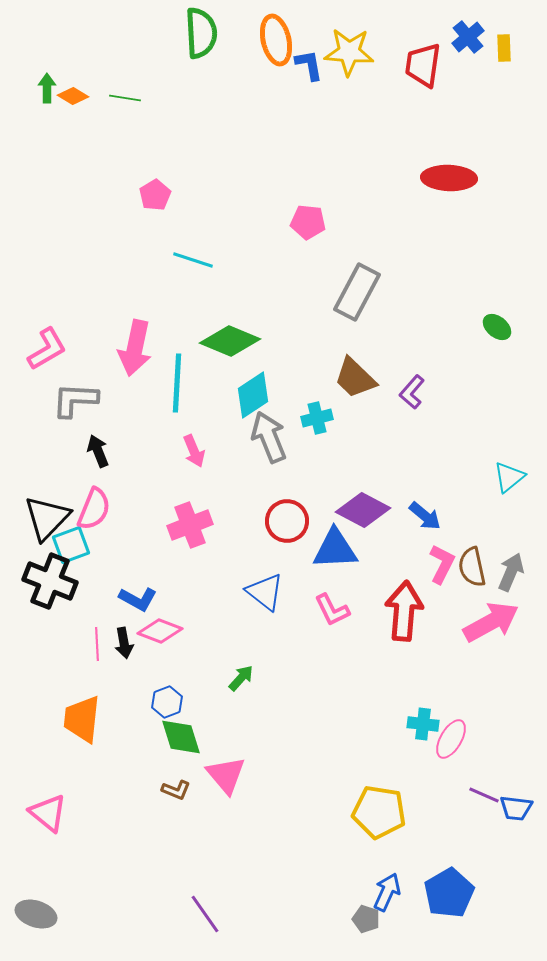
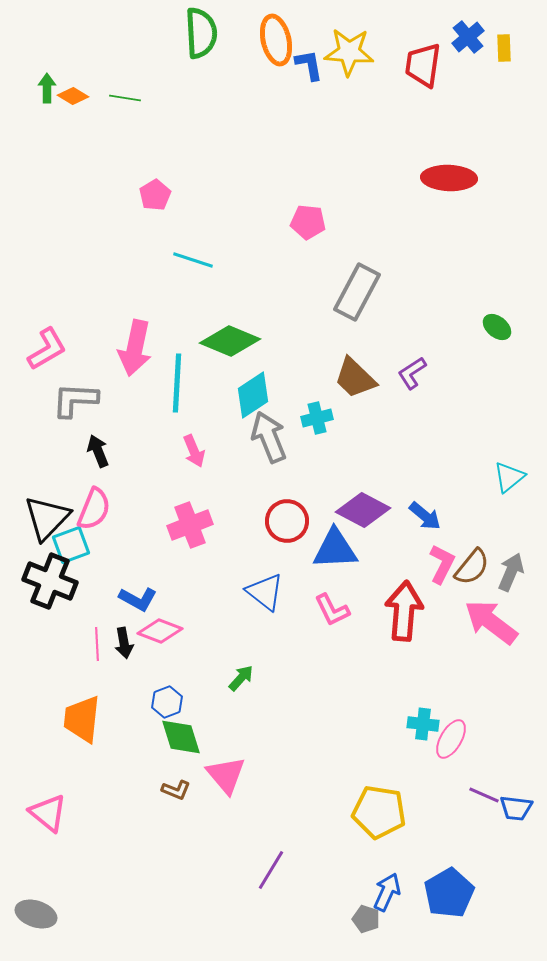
purple L-shape at (412, 392): moved 19 px up; rotated 16 degrees clockwise
brown semicircle at (472, 567): rotated 129 degrees counterclockwise
pink arrow at (491, 622): rotated 114 degrees counterclockwise
purple line at (205, 914): moved 66 px right, 44 px up; rotated 66 degrees clockwise
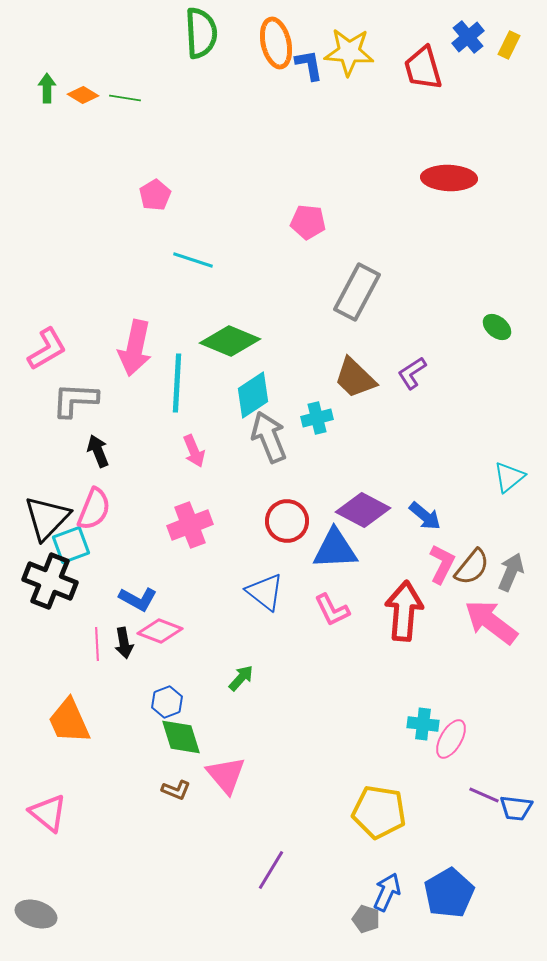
orange ellipse at (276, 40): moved 3 px down
yellow rectangle at (504, 48): moved 5 px right, 3 px up; rotated 28 degrees clockwise
red trapezoid at (423, 65): moved 3 px down; rotated 24 degrees counterclockwise
orange diamond at (73, 96): moved 10 px right, 1 px up
orange trapezoid at (82, 719): moved 13 px left, 2 px down; rotated 30 degrees counterclockwise
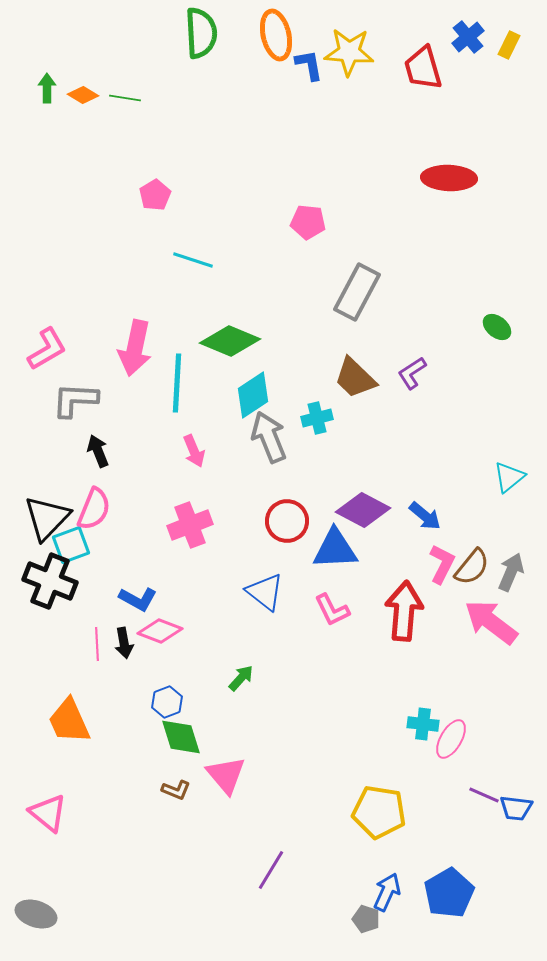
orange ellipse at (276, 43): moved 8 px up
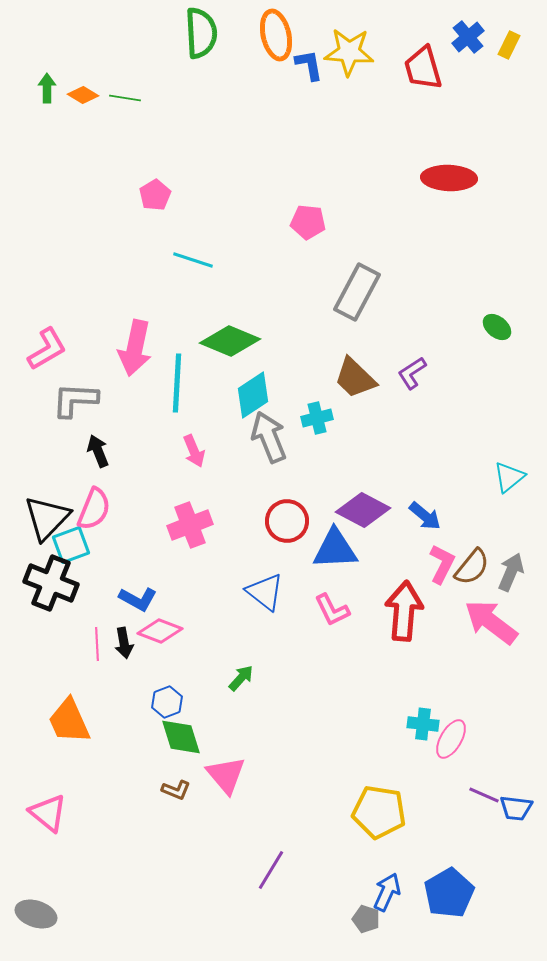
black cross at (50, 581): moved 1 px right, 2 px down
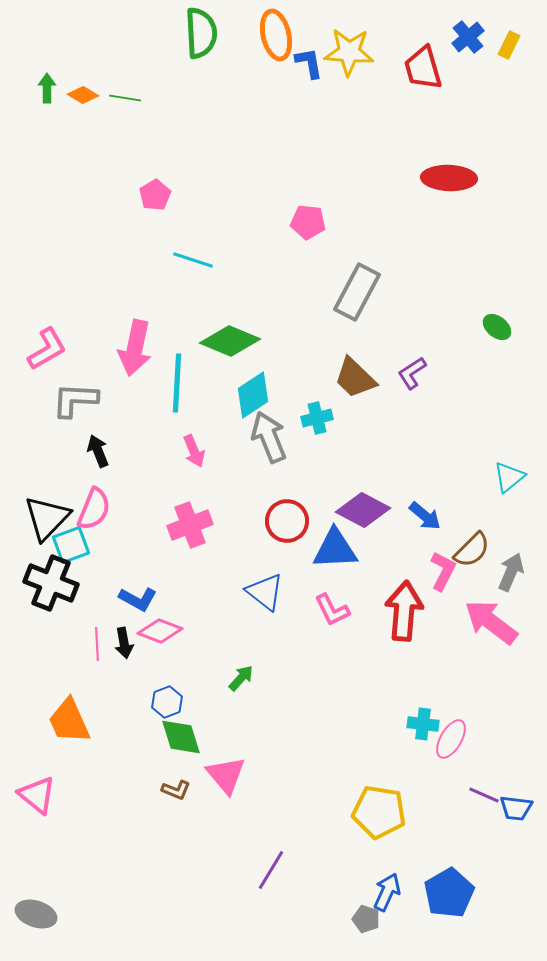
blue L-shape at (309, 65): moved 2 px up
pink L-shape at (442, 564): moved 1 px right, 7 px down
brown semicircle at (472, 567): moved 17 px up; rotated 6 degrees clockwise
pink triangle at (48, 813): moved 11 px left, 18 px up
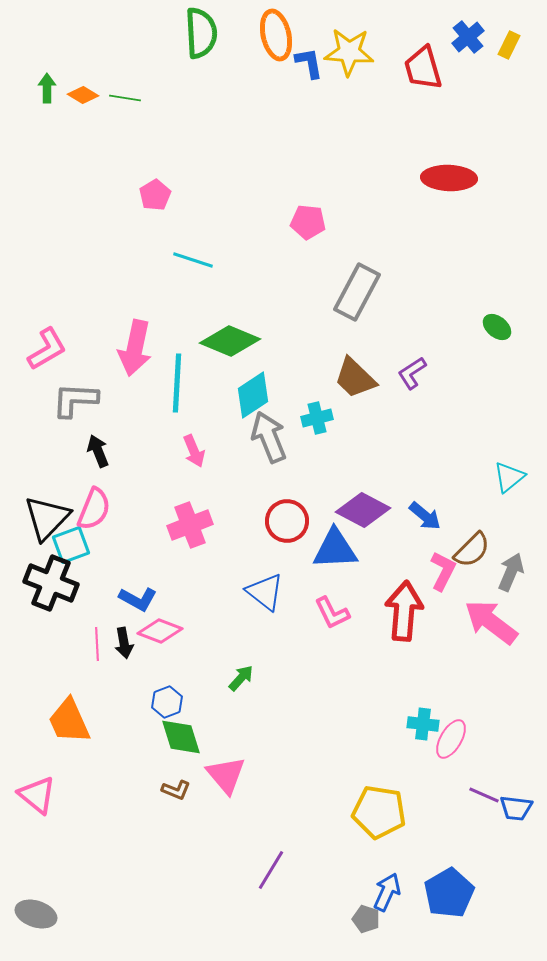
pink L-shape at (332, 610): moved 3 px down
